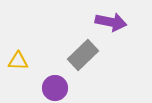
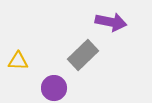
purple circle: moved 1 px left
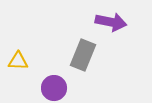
gray rectangle: rotated 24 degrees counterclockwise
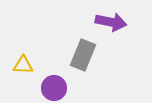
yellow triangle: moved 5 px right, 4 px down
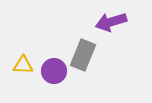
purple arrow: rotated 152 degrees clockwise
purple circle: moved 17 px up
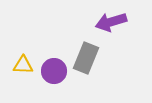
gray rectangle: moved 3 px right, 3 px down
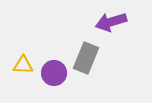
purple circle: moved 2 px down
